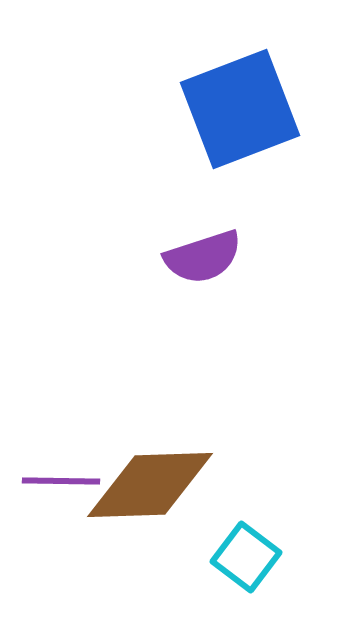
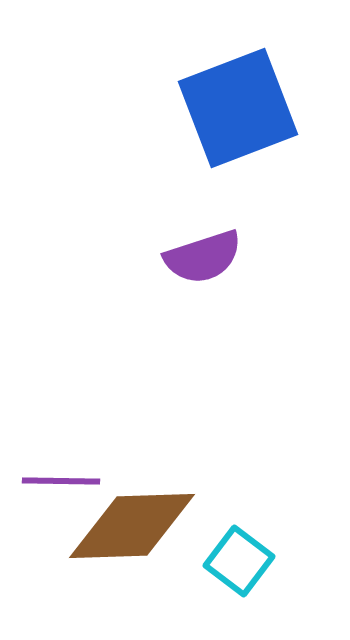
blue square: moved 2 px left, 1 px up
brown diamond: moved 18 px left, 41 px down
cyan square: moved 7 px left, 4 px down
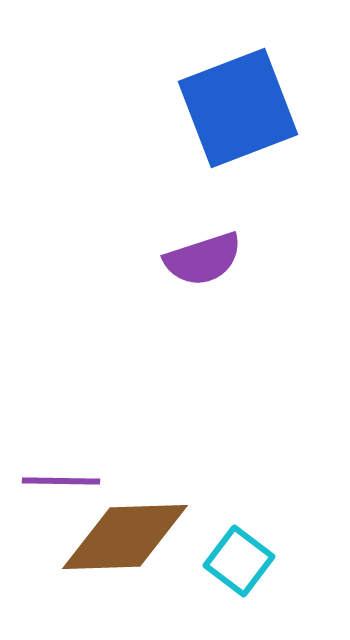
purple semicircle: moved 2 px down
brown diamond: moved 7 px left, 11 px down
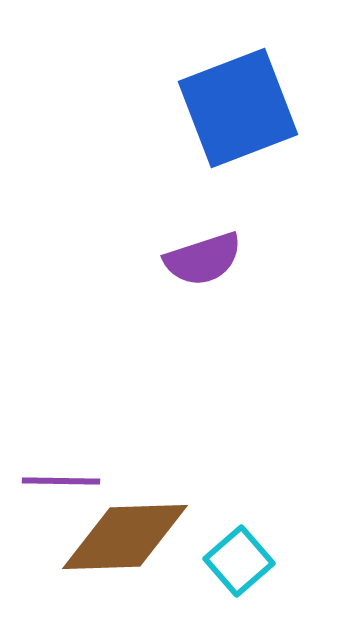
cyan square: rotated 12 degrees clockwise
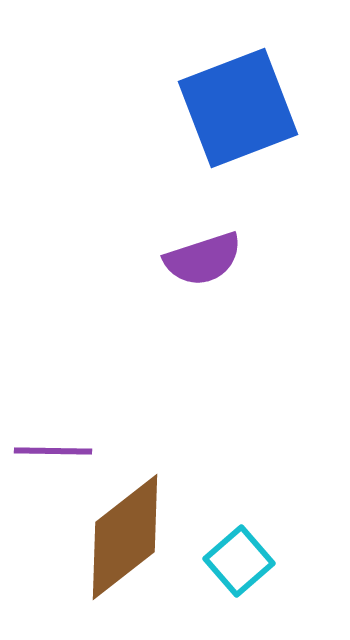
purple line: moved 8 px left, 30 px up
brown diamond: rotated 36 degrees counterclockwise
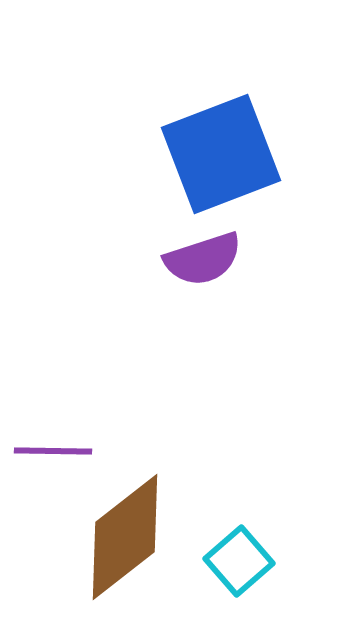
blue square: moved 17 px left, 46 px down
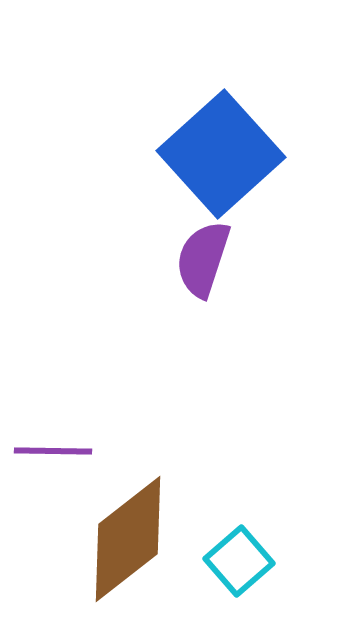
blue square: rotated 21 degrees counterclockwise
purple semicircle: rotated 126 degrees clockwise
brown diamond: moved 3 px right, 2 px down
